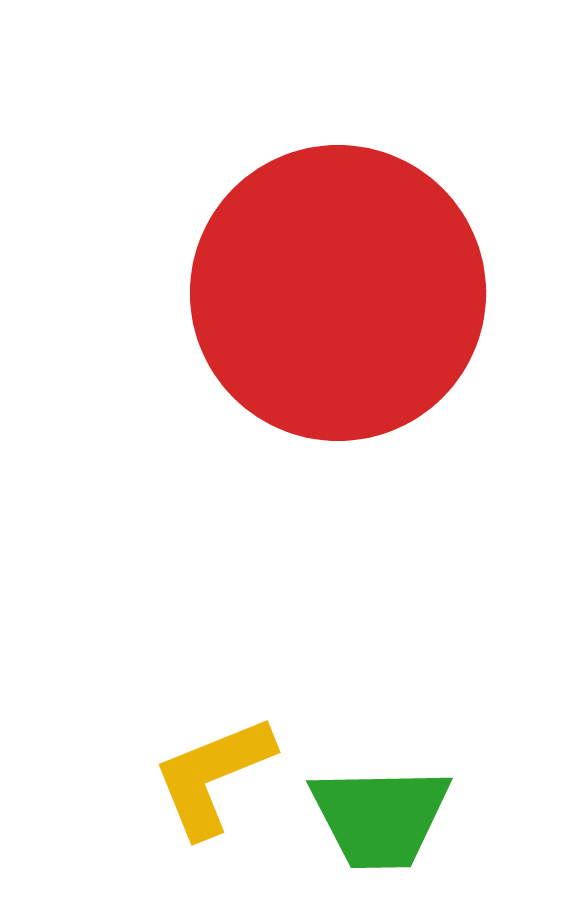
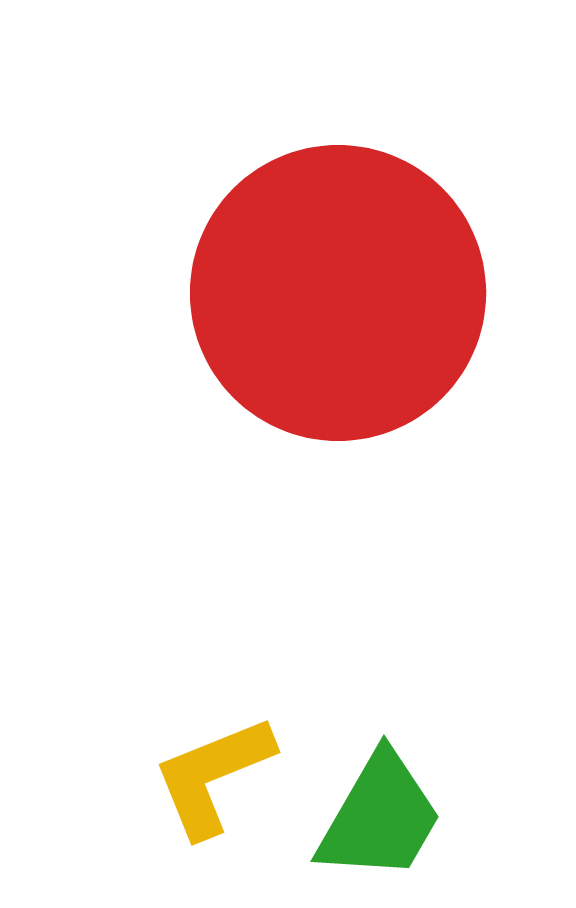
green trapezoid: rotated 59 degrees counterclockwise
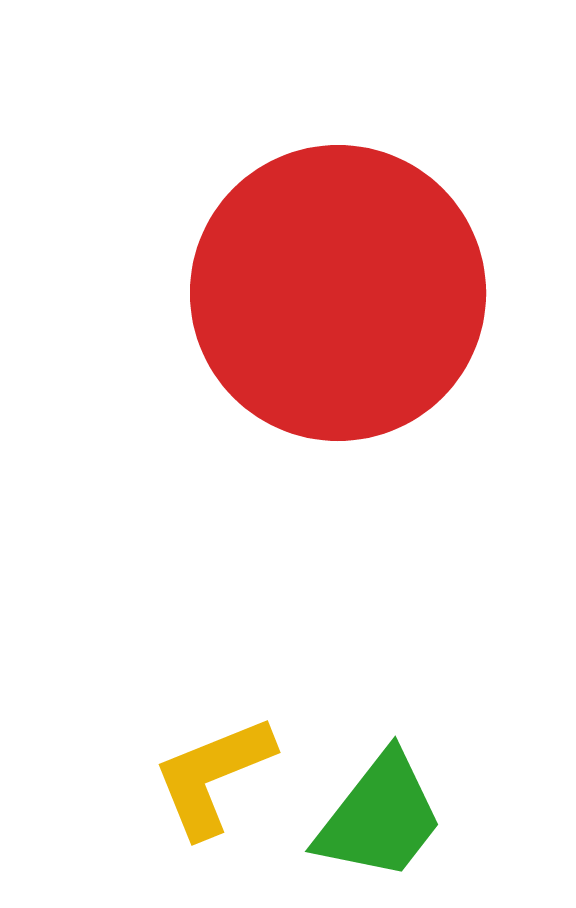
green trapezoid: rotated 8 degrees clockwise
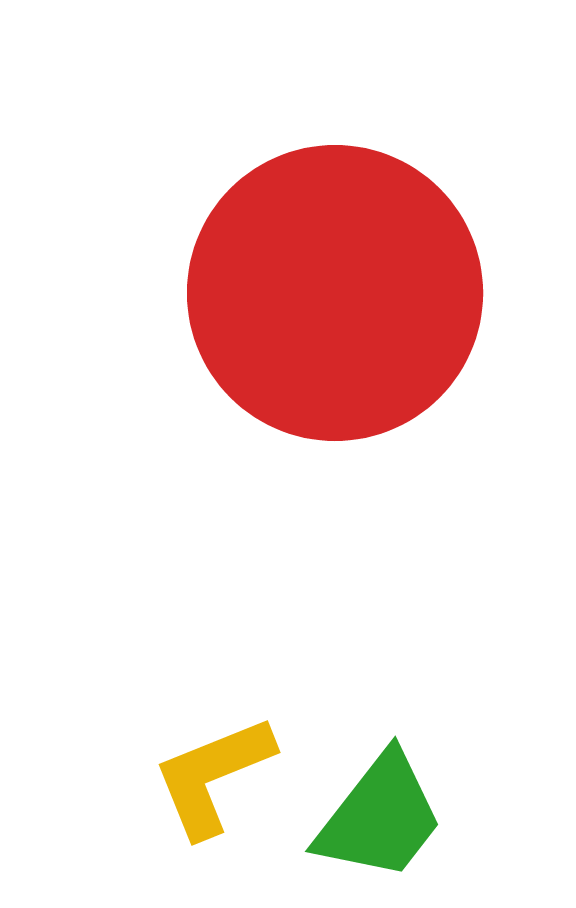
red circle: moved 3 px left
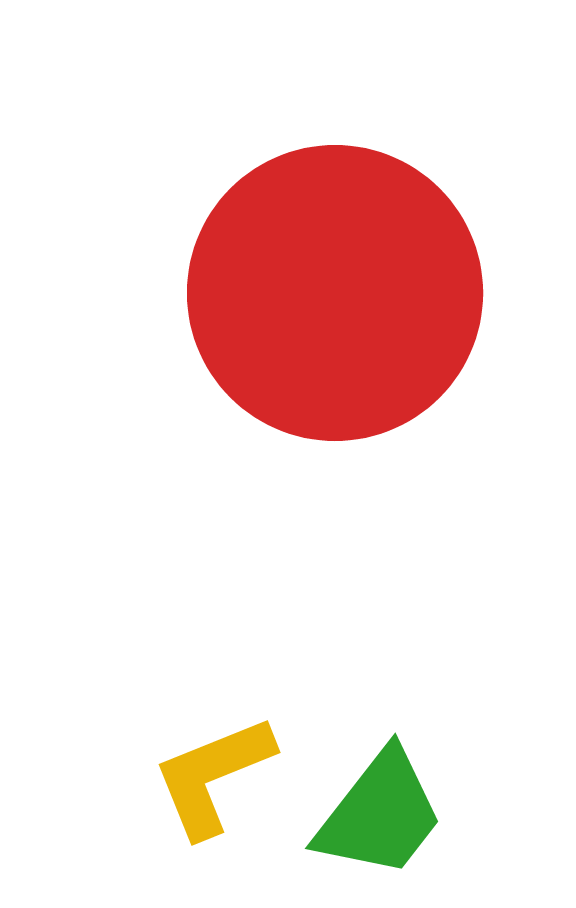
green trapezoid: moved 3 px up
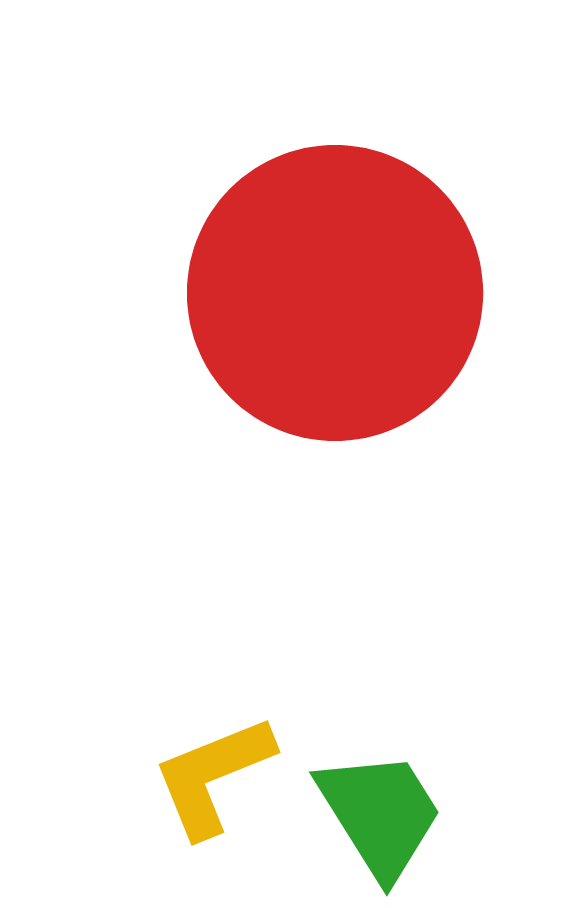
green trapezoid: rotated 70 degrees counterclockwise
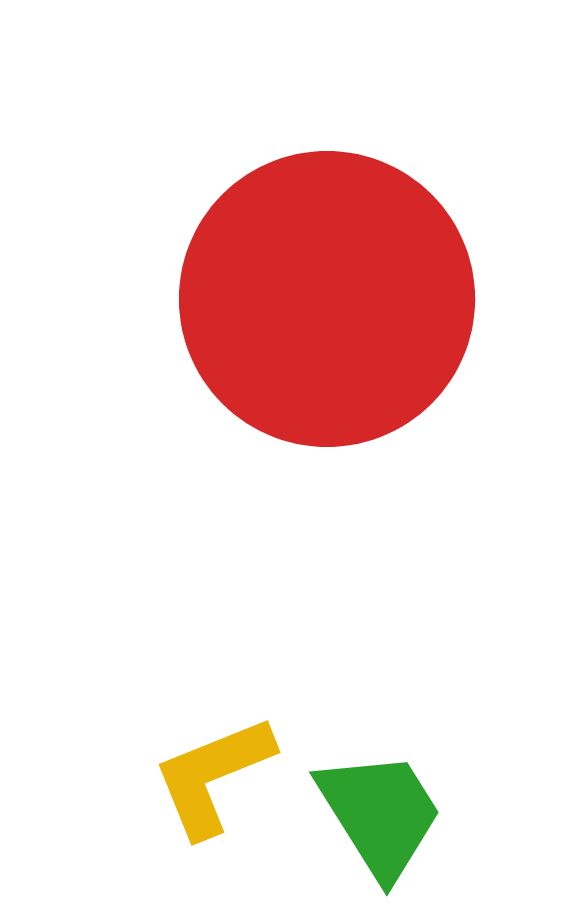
red circle: moved 8 px left, 6 px down
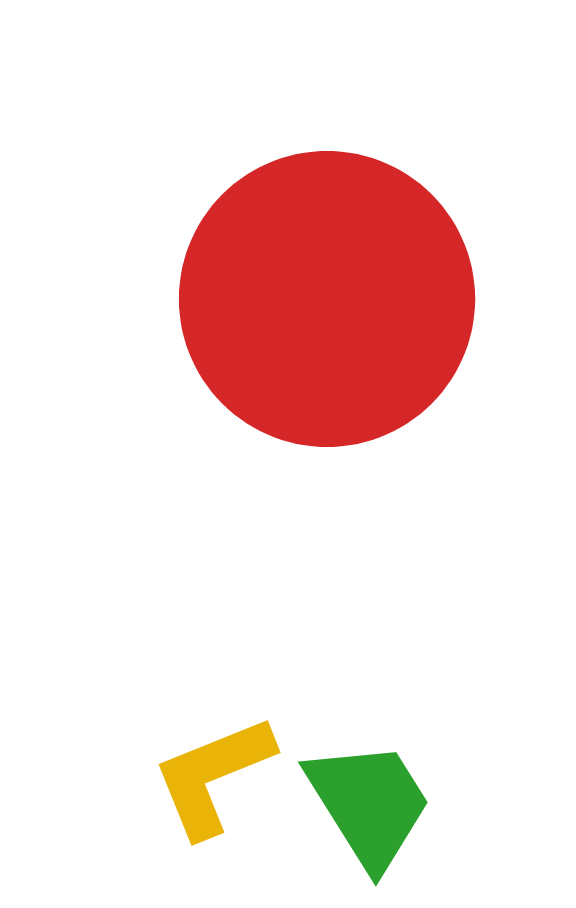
green trapezoid: moved 11 px left, 10 px up
